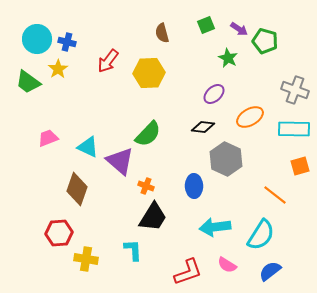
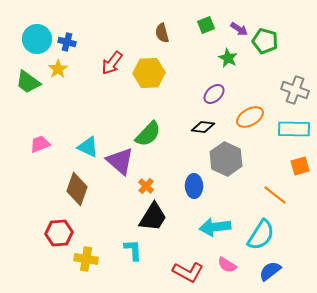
red arrow: moved 4 px right, 2 px down
pink trapezoid: moved 8 px left, 6 px down
orange cross: rotated 21 degrees clockwise
red L-shape: rotated 48 degrees clockwise
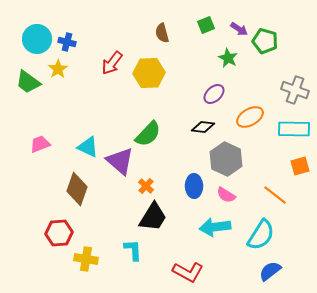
pink semicircle: moved 1 px left, 70 px up
